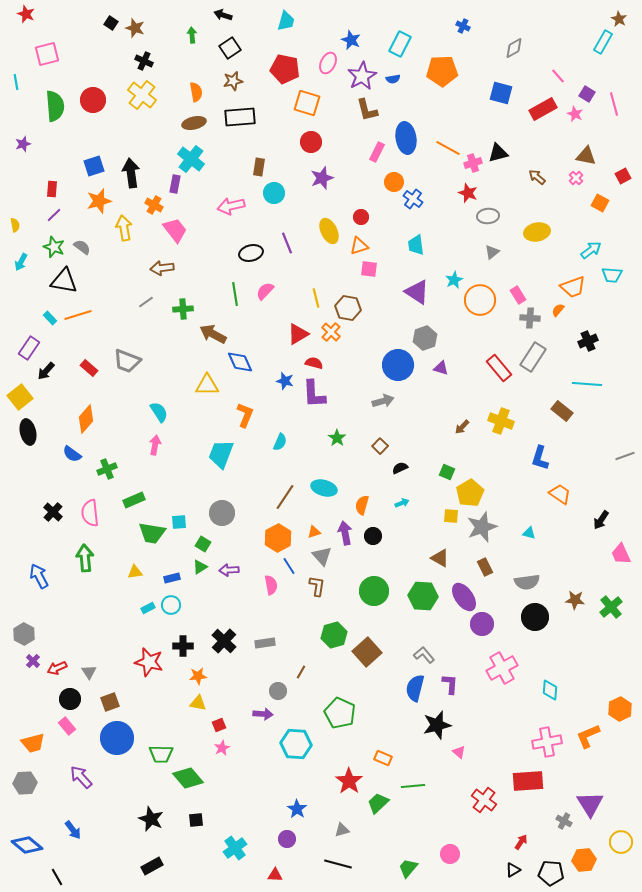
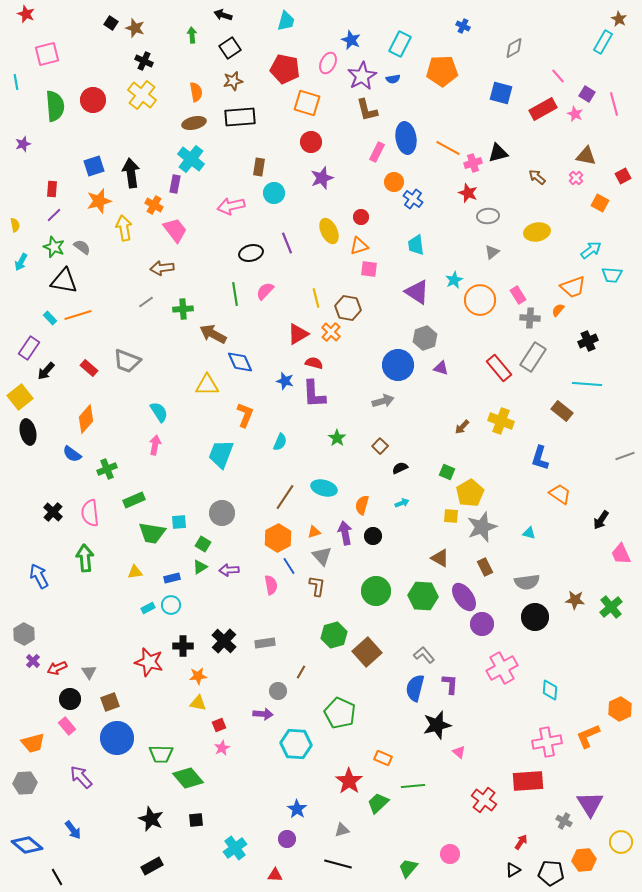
green circle at (374, 591): moved 2 px right
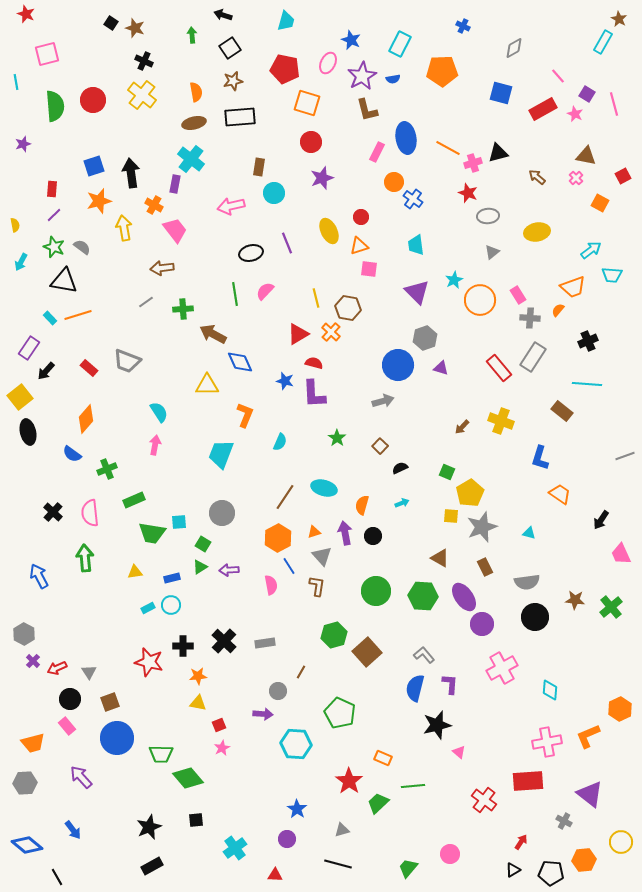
purple triangle at (417, 292): rotated 12 degrees clockwise
purple triangle at (590, 804): moved 10 px up; rotated 20 degrees counterclockwise
black star at (151, 819): moved 2 px left, 8 px down; rotated 25 degrees clockwise
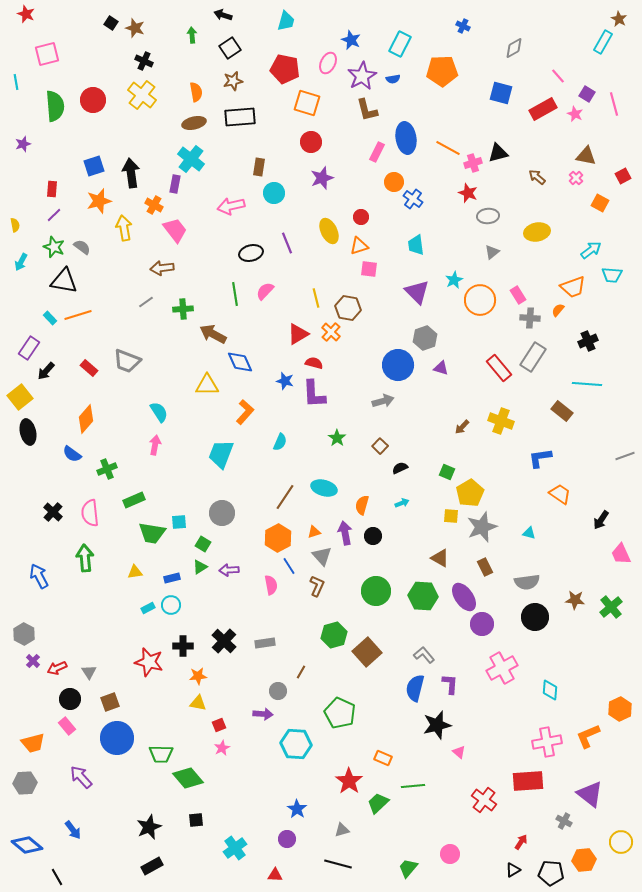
orange L-shape at (245, 415): moved 3 px up; rotated 20 degrees clockwise
blue L-shape at (540, 458): rotated 65 degrees clockwise
brown L-shape at (317, 586): rotated 15 degrees clockwise
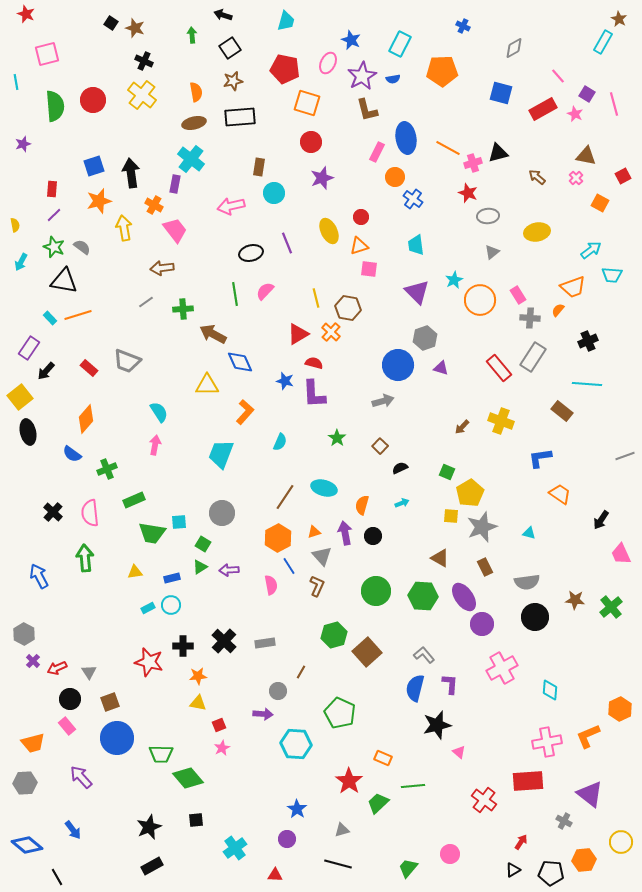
orange circle at (394, 182): moved 1 px right, 5 px up
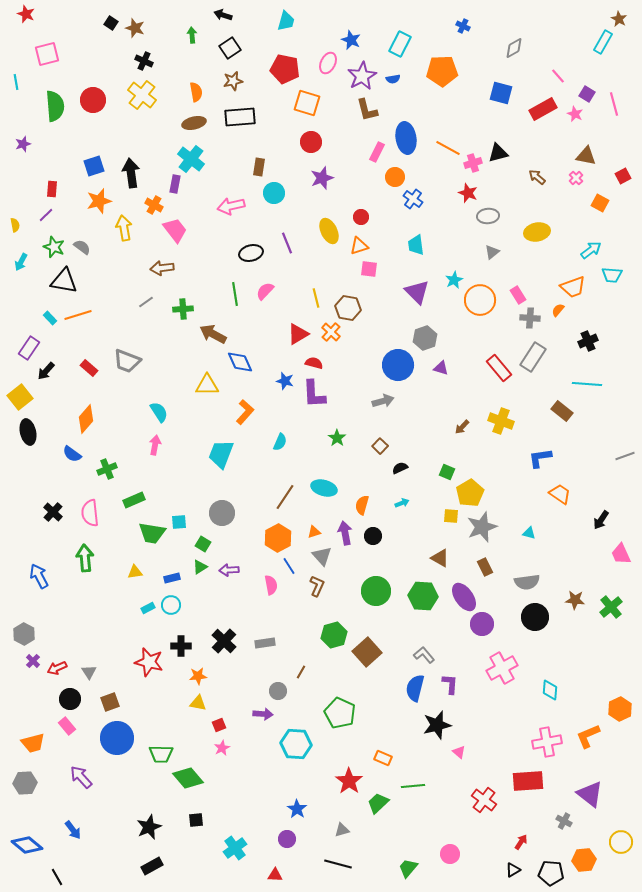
purple line at (54, 215): moved 8 px left
black cross at (183, 646): moved 2 px left
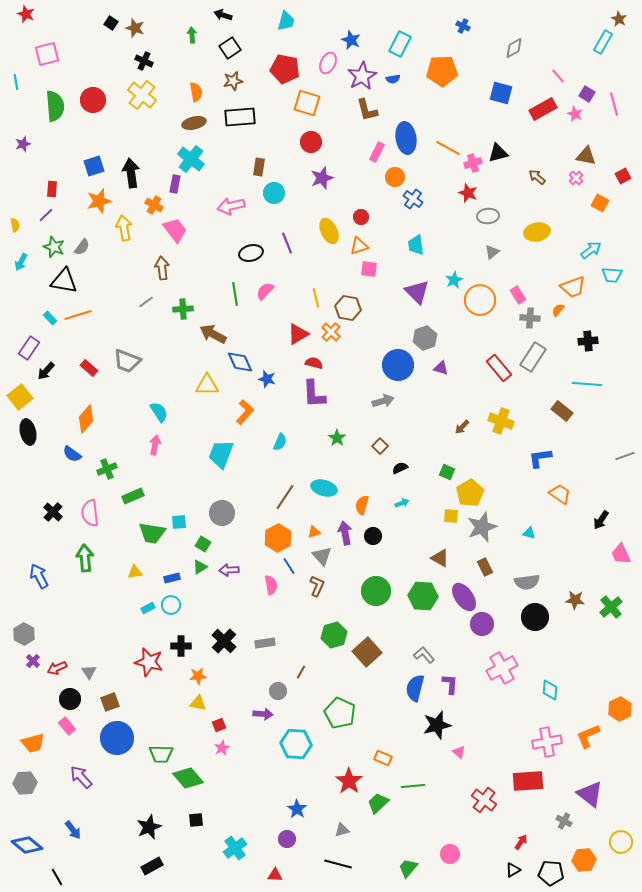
gray semicircle at (82, 247): rotated 90 degrees clockwise
brown arrow at (162, 268): rotated 90 degrees clockwise
black cross at (588, 341): rotated 18 degrees clockwise
blue star at (285, 381): moved 18 px left, 2 px up
green rectangle at (134, 500): moved 1 px left, 4 px up
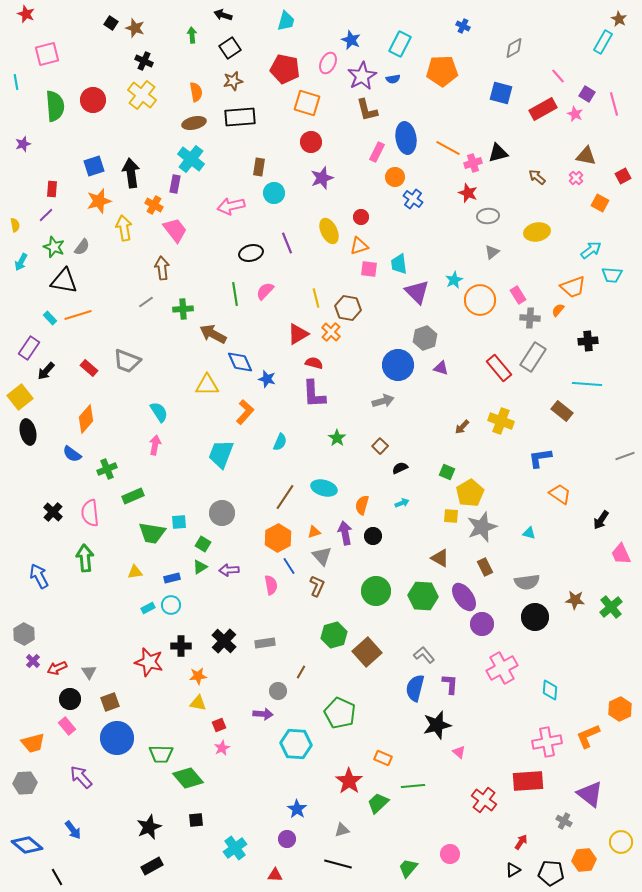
cyan trapezoid at (416, 245): moved 17 px left, 19 px down
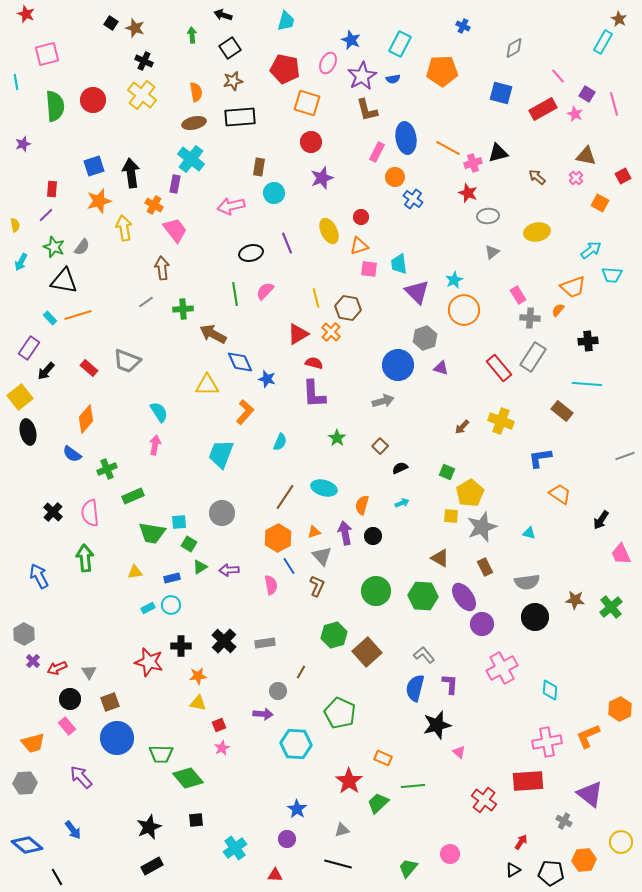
orange circle at (480, 300): moved 16 px left, 10 px down
green square at (203, 544): moved 14 px left
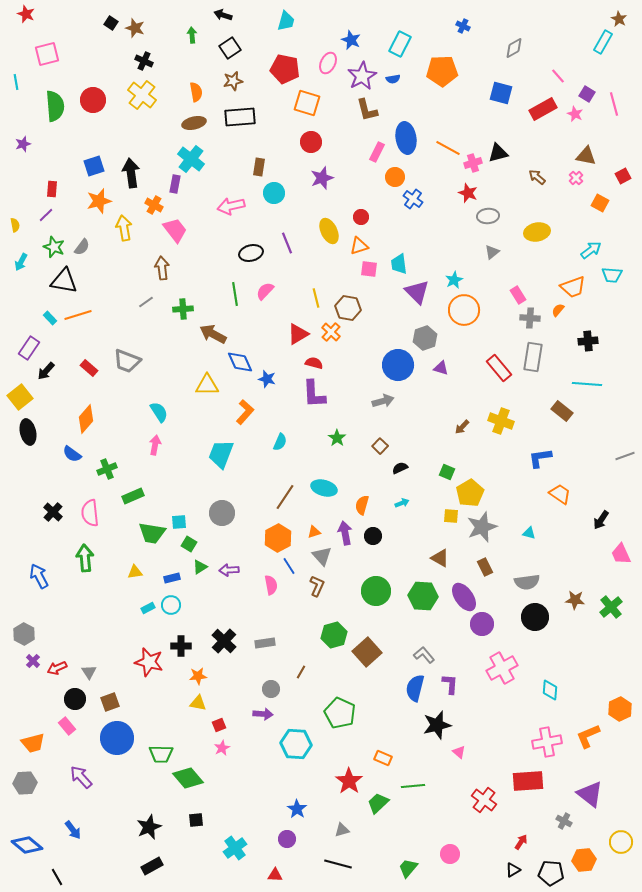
gray rectangle at (533, 357): rotated 24 degrees counterclockwise
gray circle at (278, 691): moved 7 px left, 2 px up
black circle at (70, 699): moved 5 px right
